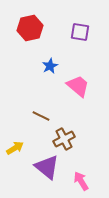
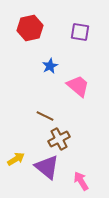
brown line: moved 4 px right
brown cross: moved 5 px left
yellow arrow: moved 1 px right, 11 px down
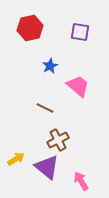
brown line: moved 8 px up
brown cross: moved 1 px left, 1 px down
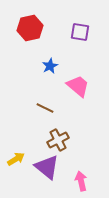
pink arrow: rotated 18 degrees clockwise
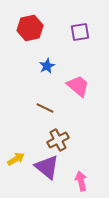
purple square: rotated 18 degrees counterclockwise
blue star: moved 3 px left
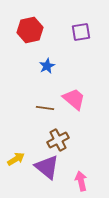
red hexagon: moved 2 px down
purple square: moved 1 px right
pink trapezoid: moved 4 px left, 13 px down
brown line: rotated 18 degrees counterclockwise
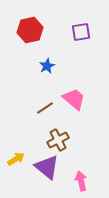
brown line: rotated 42 degrees counterclockwise
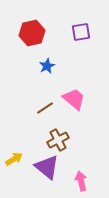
red hexagon: moved 2 px right, 3 px down
yellow arrow: moved 2 px left
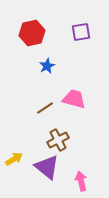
pink trapezoid: rotated 25 degrees counterclockwise
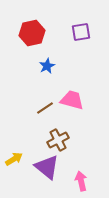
pink trapezoid: moved 2 px left, 1 px down
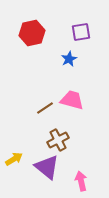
blue star: moved 22 px right, 7 px up
